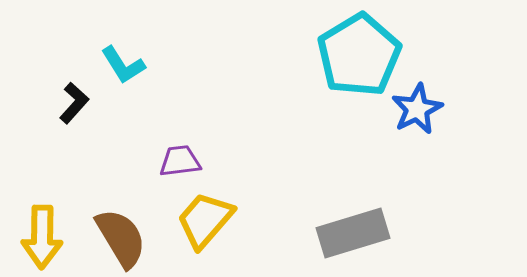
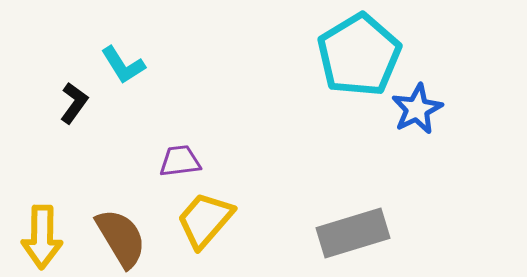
black L-shape: rotated 6 degrees counterclockwise
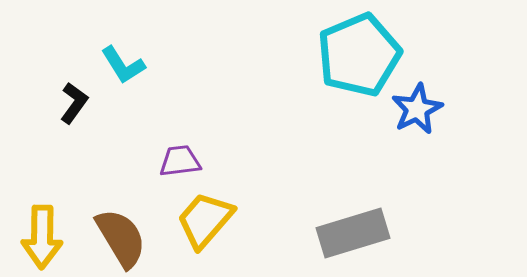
cyan pentagon: rotated 8 degrees clockwise
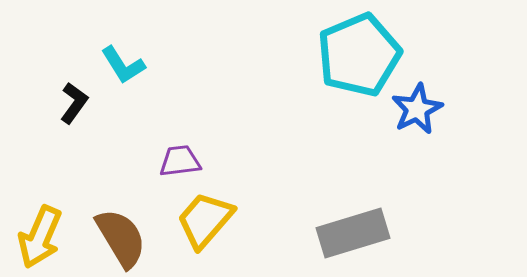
yellow arrow: moved 2 px left; rotated 22 degrees clockwise
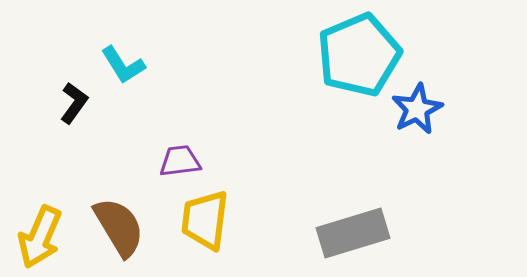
yellow trapezoid: rotated 34 degrees counterclockwise
brown semicircle: moved 2 px left, 11 px up
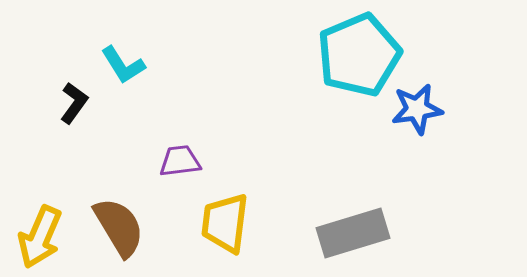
blue star: rotated 18 degrees clockwise
yellow trapezoid: moved 20 px right, 3 px down
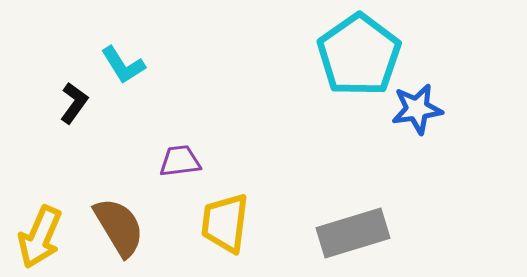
cyan pentagon: rotated 12 degrees counterclockwise
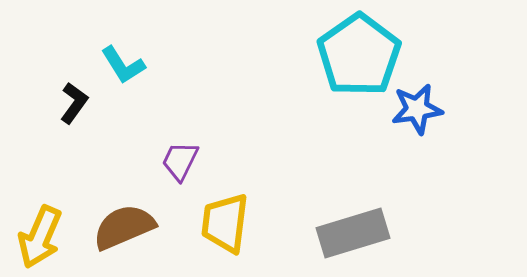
purple trapezoid: rotated 57 degrees counterclockwise
brown semicircle: moved 5 px right; rotated 82 degrees counterclockwise
